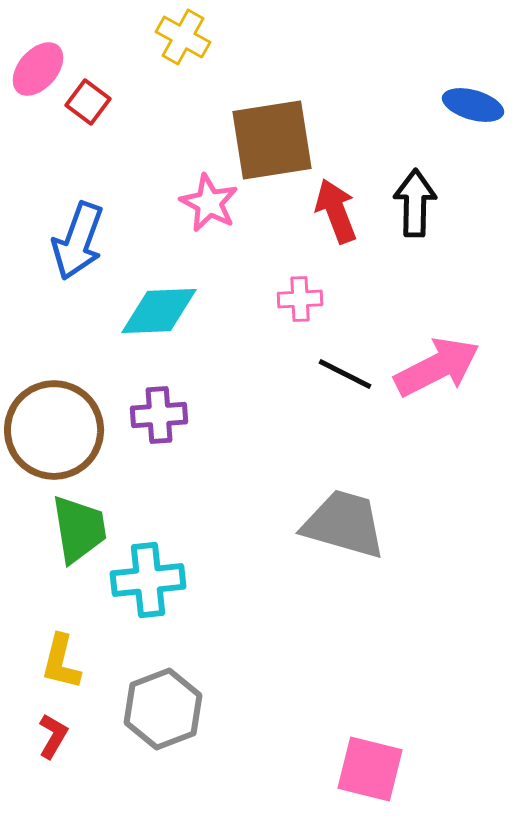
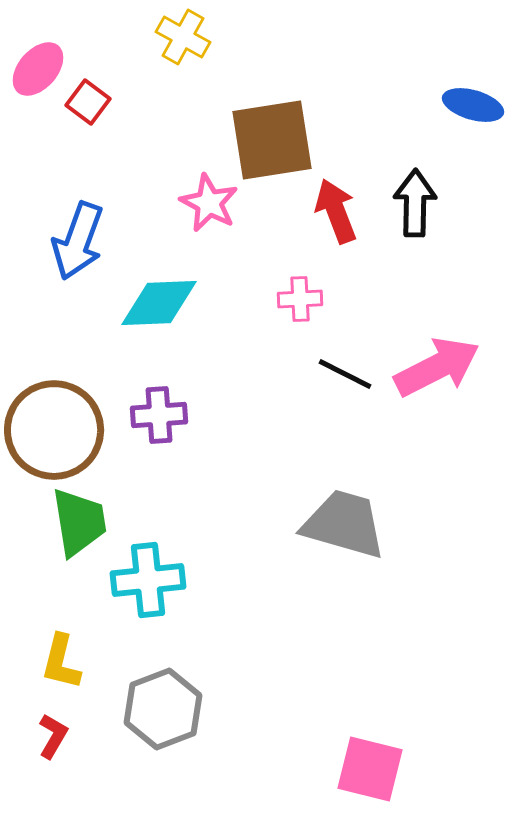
cyan diamond: moved 8 px up
green trapezoid: moved 7 px up
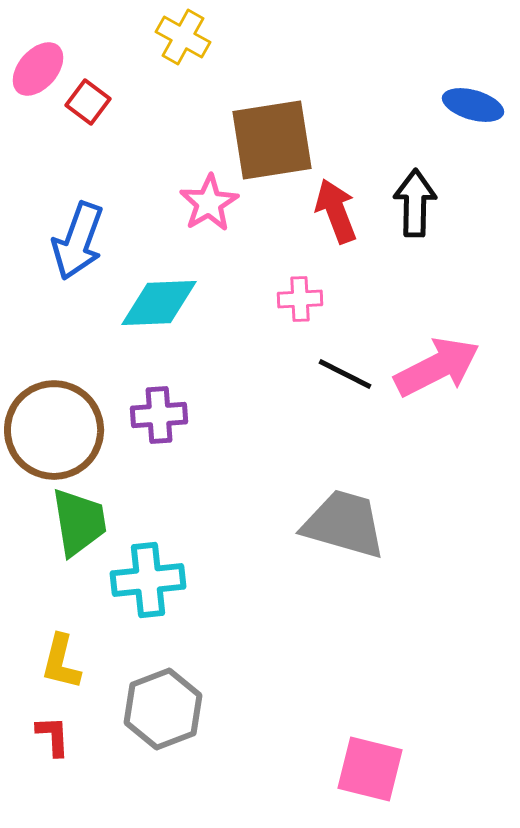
pink star: rotated 14 degrees clockwise
red L-shape: rotated 33 degrees counterclockwise
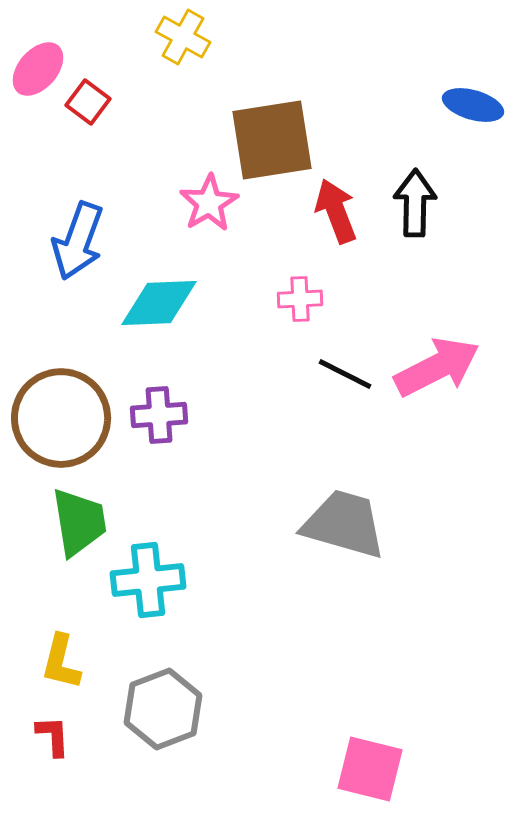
brown circle: moved 7 px right, 12 px up
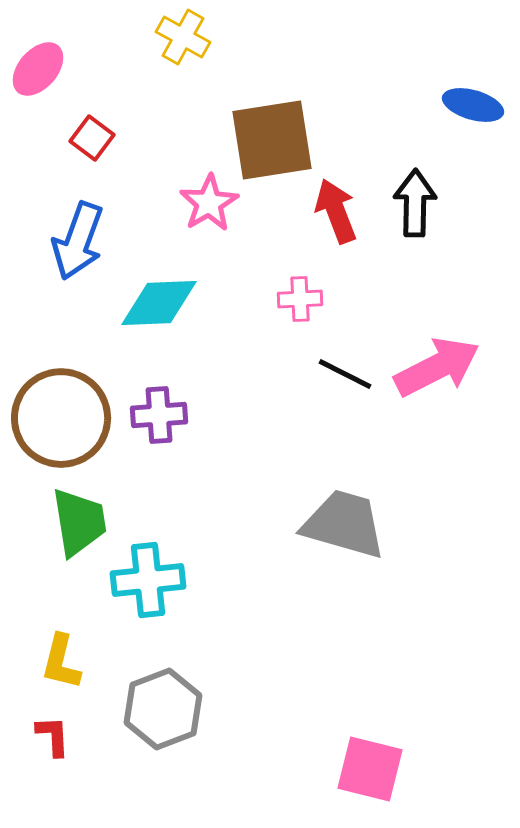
red square: moved 4 px right, 36 px down
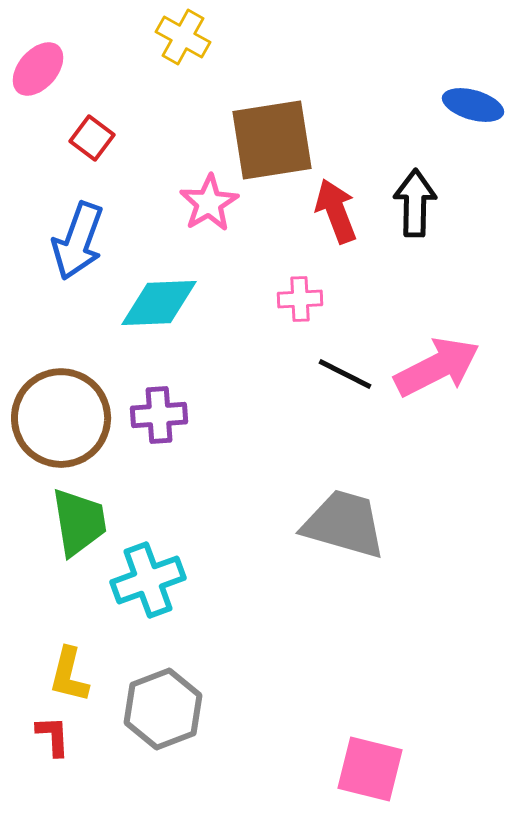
cyan cross: rotated 14 degrees counterclockwise
yellow L-shape: moved 8 px right, 13 px down
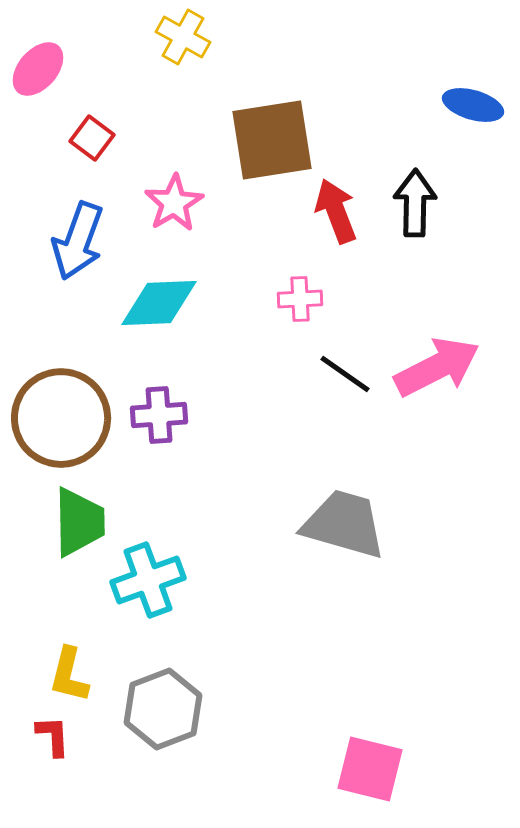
pink star: moved 35 px left
black line: rotated 8 degrees clockwise
green trapezoid: rotated 8 degrees clockwise
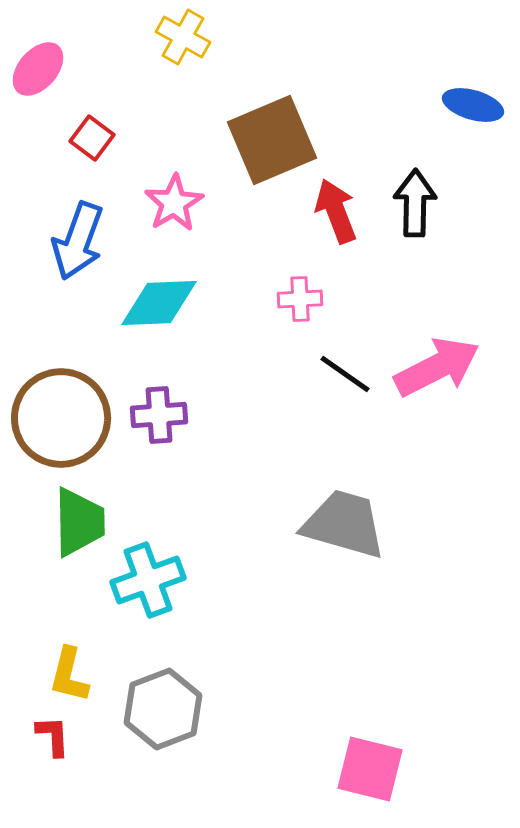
brown square: rotated 14 degrees counterclockwise
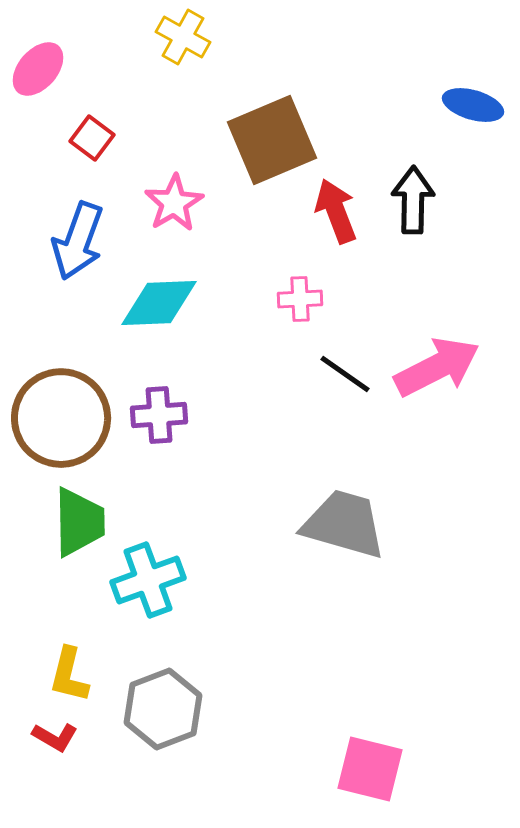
black arrow: moved 2 px left, 3 px up
red L-shape: moved 2 px right, 1 px down; rotated 123 degrees clockwise
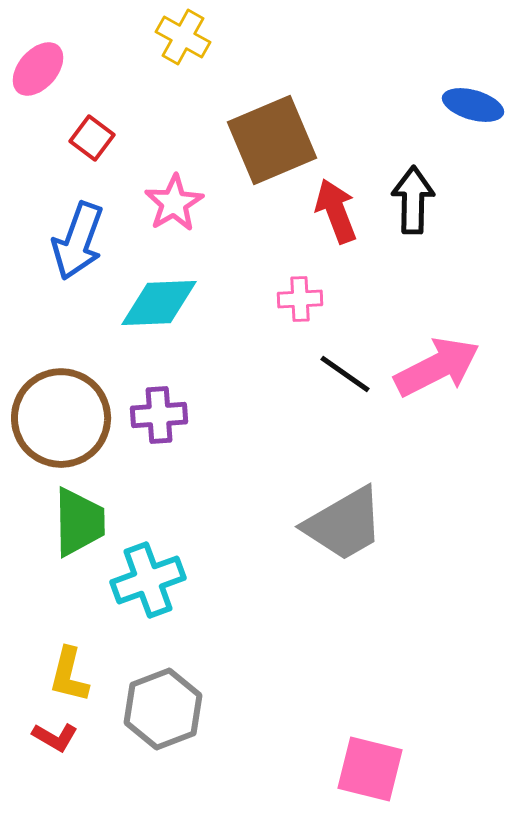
gray trapezoid: rotated 134 degrees clockwise
